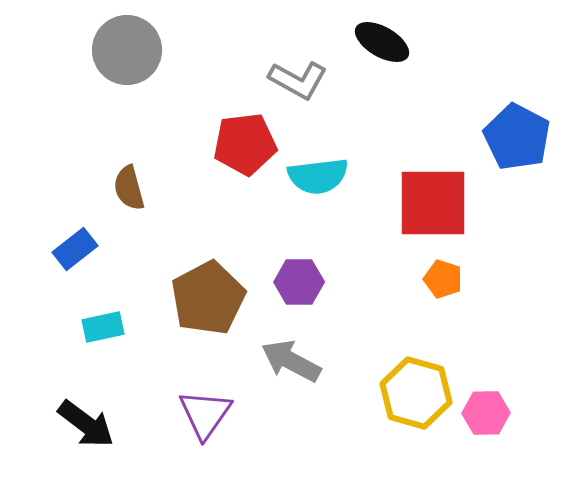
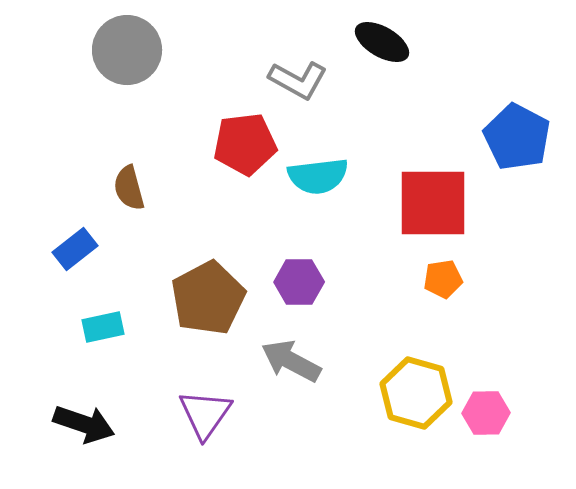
orange pentagon: rotated 27 degrees counterclockwise
black arrow: moved 2 px left; rotated 18 degrees counterclockwise
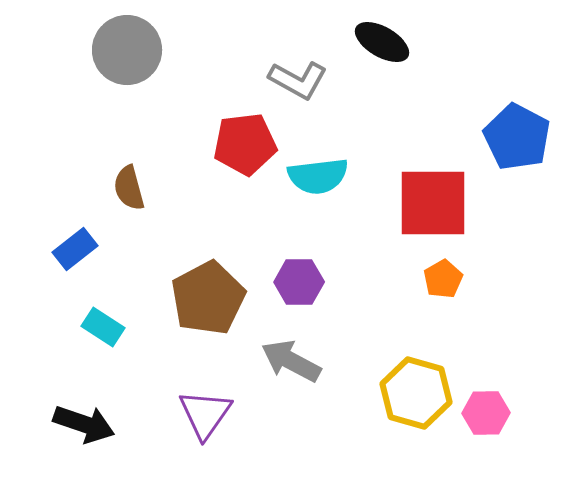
orange pentagon: rotated 21 degrees counterclockwise
cyan rectangle: rotated 45 degrees clockwise
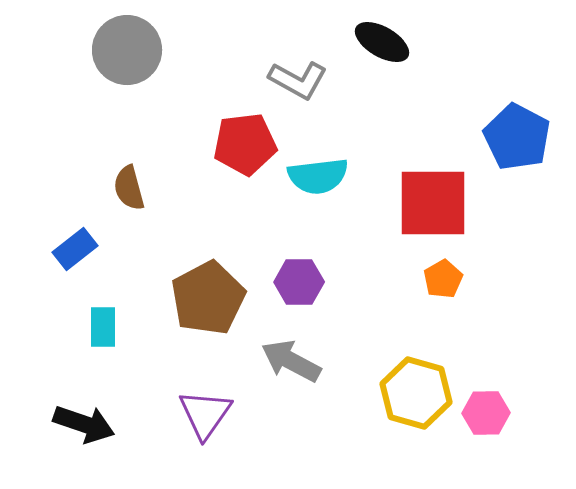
cyan rectangle: rotated 57 degrees clockwise
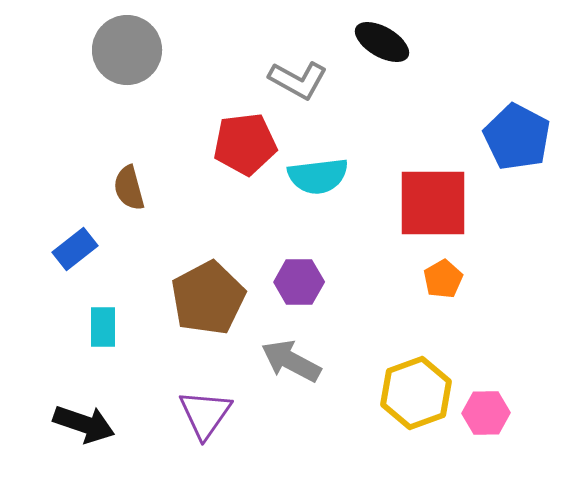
yellow hexagon: rotated 24 degrees clockwise
